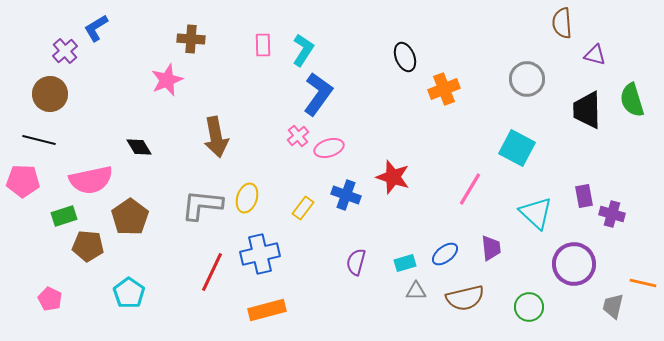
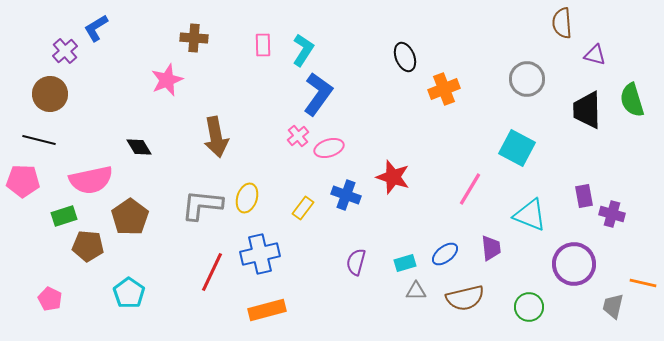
brown cross at (191, 39): moved 3 px right, 1 px up
cyan triangle at (536, 213): moved 6 px left, 2 px down; rotated 21 degrees counterclockwise
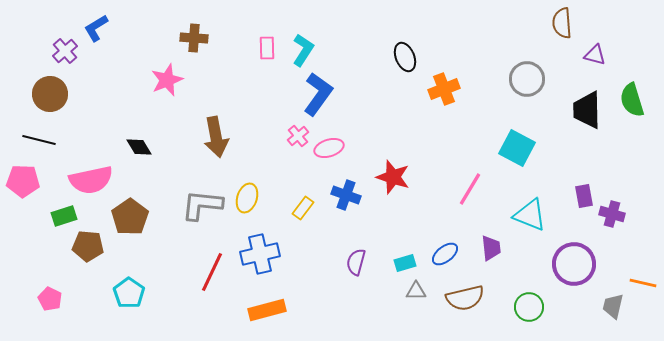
pink rectangle at (263, 45): moved 4 px right, 3 px down
